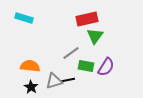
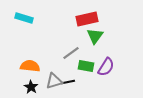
black line: moved 2 px down
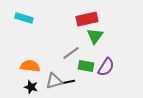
black star: rotated 16 degrees counterclockwise
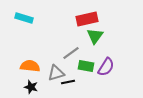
gray triangle: moved 2 px right, 8 px up
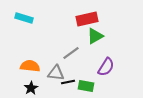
green triangle: rotated 24 degrees clockwise
green rectangle: moved 20 px down
gray triangle: rotated 24 degrees clockwise
black star: moved 1 px down; rotated 24 degrees clockwise
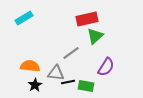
cyan rectangle: rotated 48 degrees counterclockwise
green triangle: rotated 12 degrees counterclockwise
black star: moved 4 px right, 3 px up
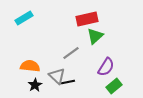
gray triangle: moved 1 px right, 3 px down; rotated 36 degrees clockwise
green rectangle: moved 28 px right; rotated 49 degrees counterclockwise
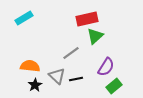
black line: moved 8 px right, 3 px up
